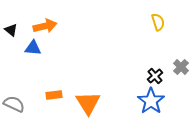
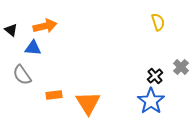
gray semicircle: moved 8 px right, 29 px up; rotated 150 degrees counterclockwise
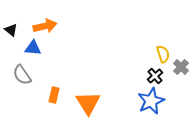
yellow semicircle: moved 5 px right, 32 px down
orange rectangle: rotated 70 degrees counterclockwise
blue star: rotated 12 degrees clockwise
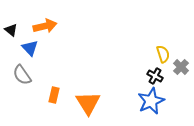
blue triangle: moved 3 px left; rotated 42 degrees clockwise
black cross: rotated 21 degrees counterclockwise
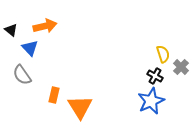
orange triangle: moved 8 px left, 4 px down
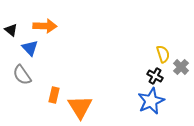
orange arrow: rotated 15 degrees clockwise
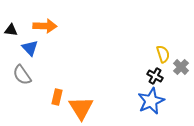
black triangle: rotated 32 degrees counterclockwise
orange rectangle: moved 3 px right, 2 px down
orange triangle: moved 1 px right, 1 px down
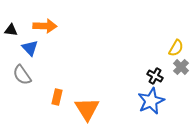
yellow semicircle: moved 13 px right, 6 px up; rotated 48 degrees clockwise
orange triangle: moved 6 px right, 1 px down
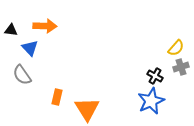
yellow semicircle: rotated 12 degrees clockwise
gray cross: rotated 28 degrees clockwise
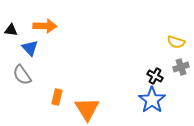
yellow semicircle: moved 6 px up; rotated 66 degrees clockwise
blue star: moved 1 px right, 1 px up; rotated 12 degrees counterclockwise
